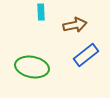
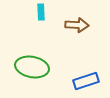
brown arrow: moved 2 px right; rotated 15 degrees clockwise
blue rectangle: moved 26 px down; rotated 20 degrees clockwise
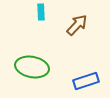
brown arrow: rotated 50 degrees counterclockwise
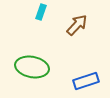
cyan rectangle: rotated 21 degrees clockwise
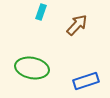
green ellipse: moved 1 px down
